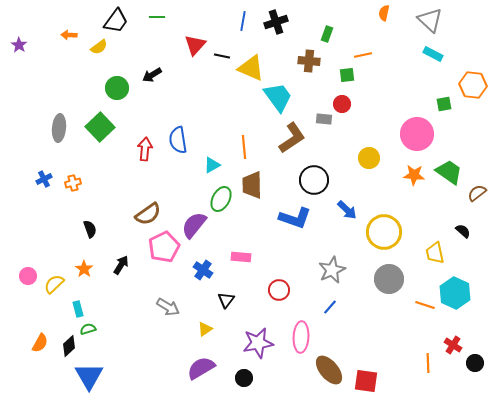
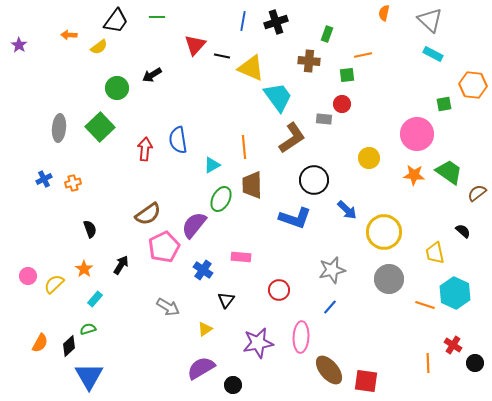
gray star at (332, 270): rotated 12 degrees clockwise
cyan rectangle at (78, 309): moved 17 px right, 10 px up; rotated 56 degrees clockwise
black circle at (244, 378): moved 11 px left, 7 px down
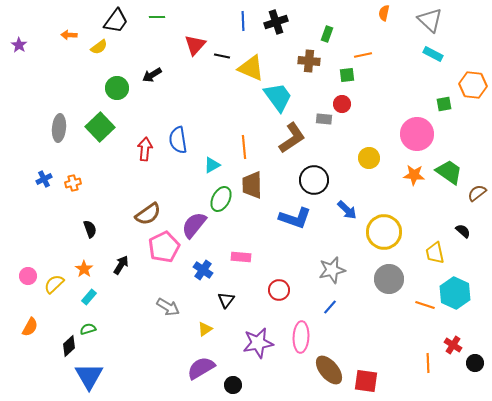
blue line at (243, 21): rotated 12 degrees counterclockwise
cyan rectangle at (95, 299): moved 6 px left, 2 px up
orange semicircle at (40, 343): moved 10 px left, 16 px up
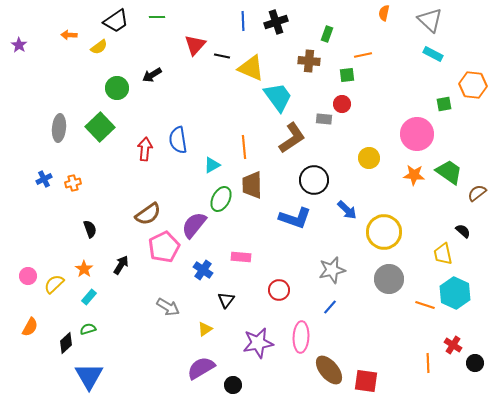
black trapezoid at (116, 21): rotated 20 degrees clockwise
yellow trapezoid at (435, 253): moved 8 px right, 1 px down
black diamond at (69, 346): moved 3 px left, 3 px up
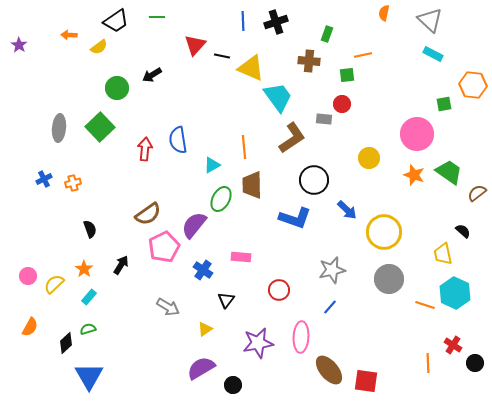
orange star at (414, 175): rotated 15 degrees clockwise
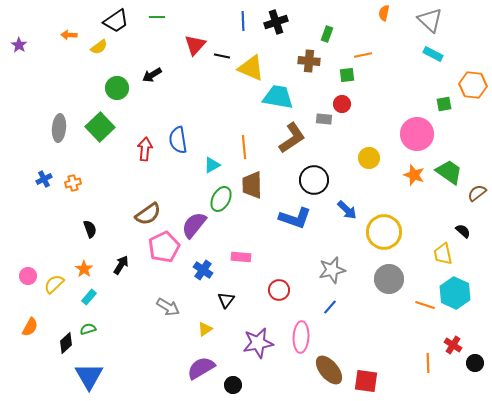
cyan trapezoid at (278, 97): rotated 44 degrees counterclockwise
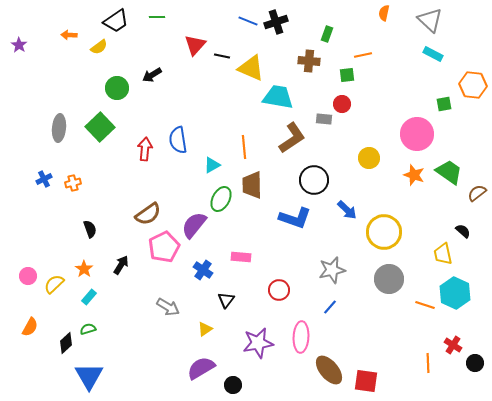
blue line at (243, 21): moved 5 px right; rotated 66 degrees counterclockwise
